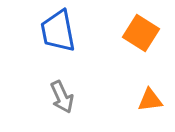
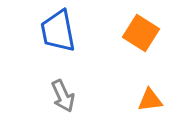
gray arrow: moved 1 px right, 1 px up
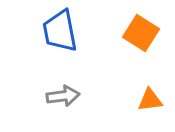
blue trapezoid: moved 2 px right
gray arrow: rotated 72 degrees counterclockwise
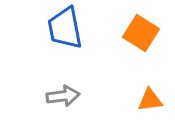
blue trapezoid: moved 5 px right, 3 px up
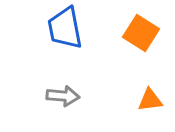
gray arrow: rotated 12 degrees clockwise
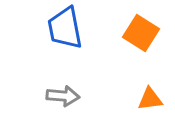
orange triangle: moved 1 px up
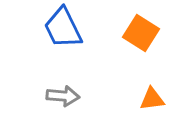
blue trapezoid: moved 2 px left; rotated 15 degrees counterclockwise
orange triangle: moved 2 px right
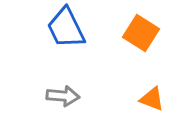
blue trapezoid: moved 3 px right
orange triangle: rotated 28 degrees clockwise
